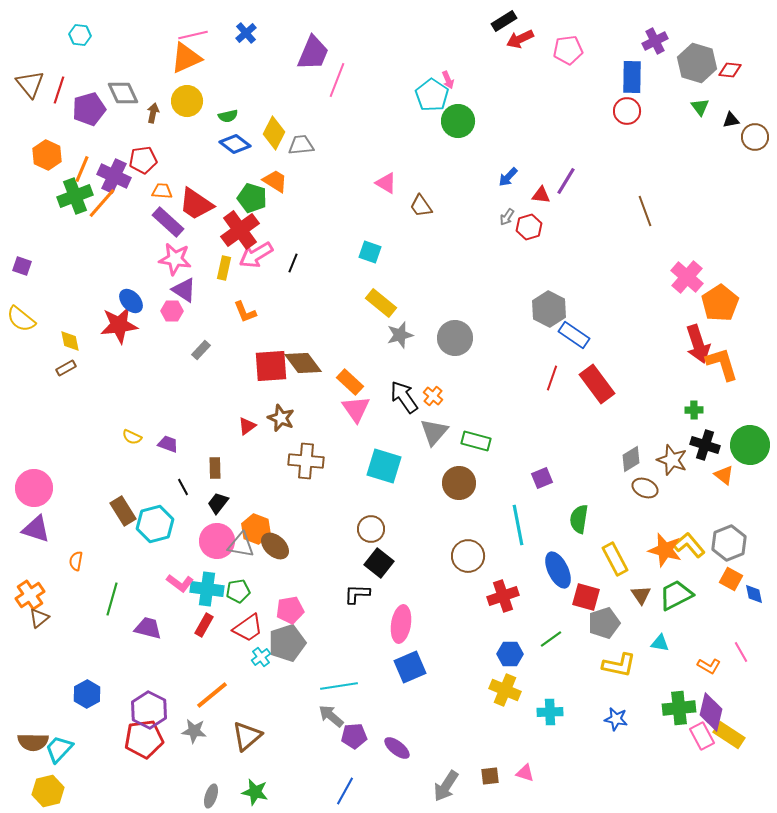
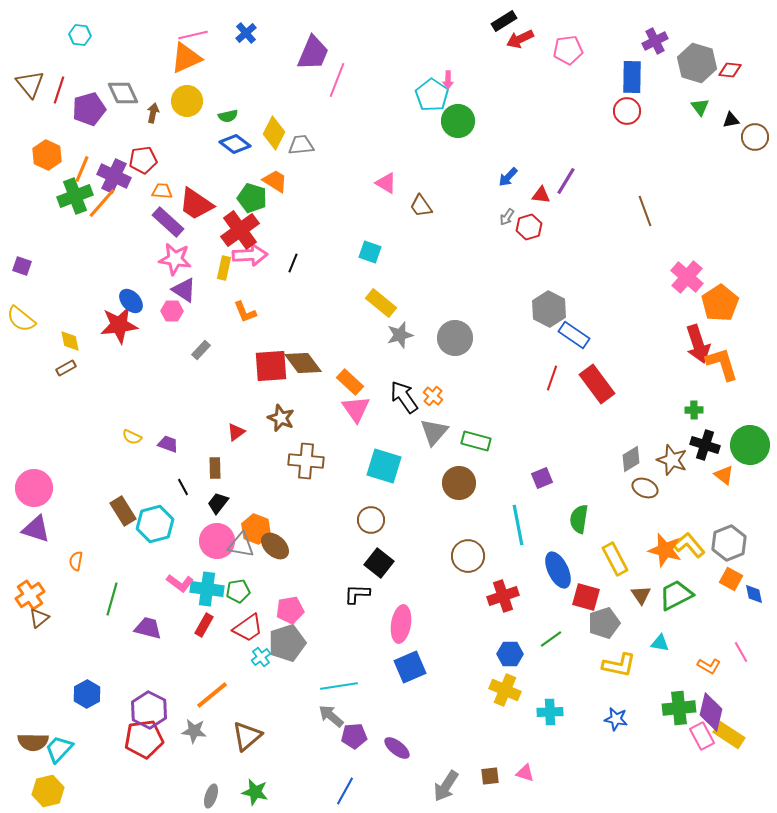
pink arrow at (448, 80): rotated 24 degrees clockwise
pink arrow at (256, 255): moved 6 px left; rotated 152 degrees counterclockwise
red triangle at (247, 426): moved 11 px left, 6 px down
brown circle at (371, 529): moved 9 px up
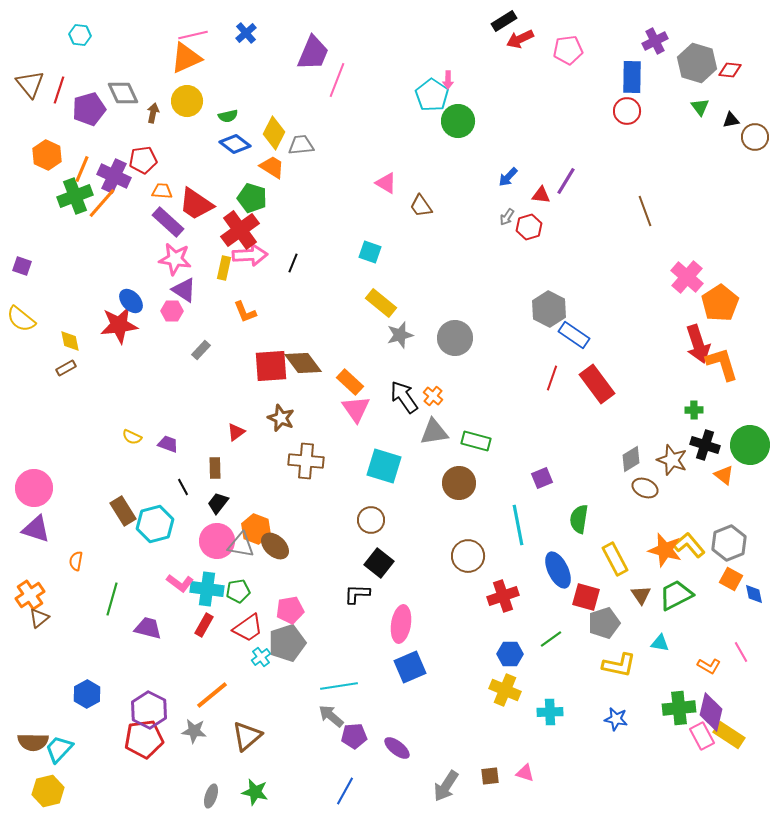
orange trapezoid at (275, 181): moved 3 px left, 14 px up
gray triangle at (434, 432): rotated 40 degrees clockwise
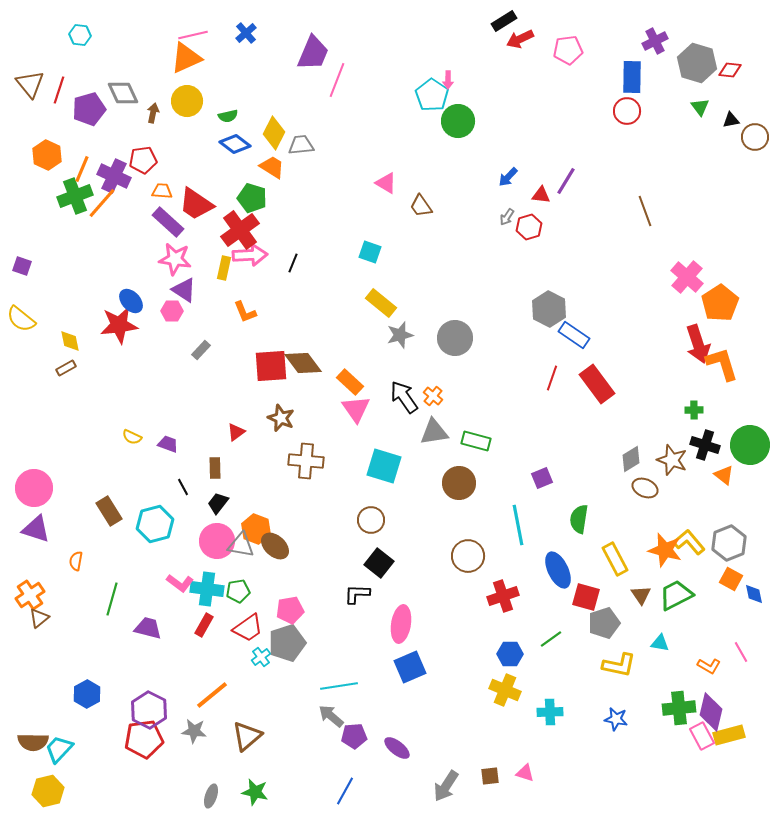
brown rectangle at (123, 511): moved 14 px left
yellow L-shape at (689, 545): moved 3 px up
yellow rectangle at (729, 735): rotated 48 degrees counterclockwise
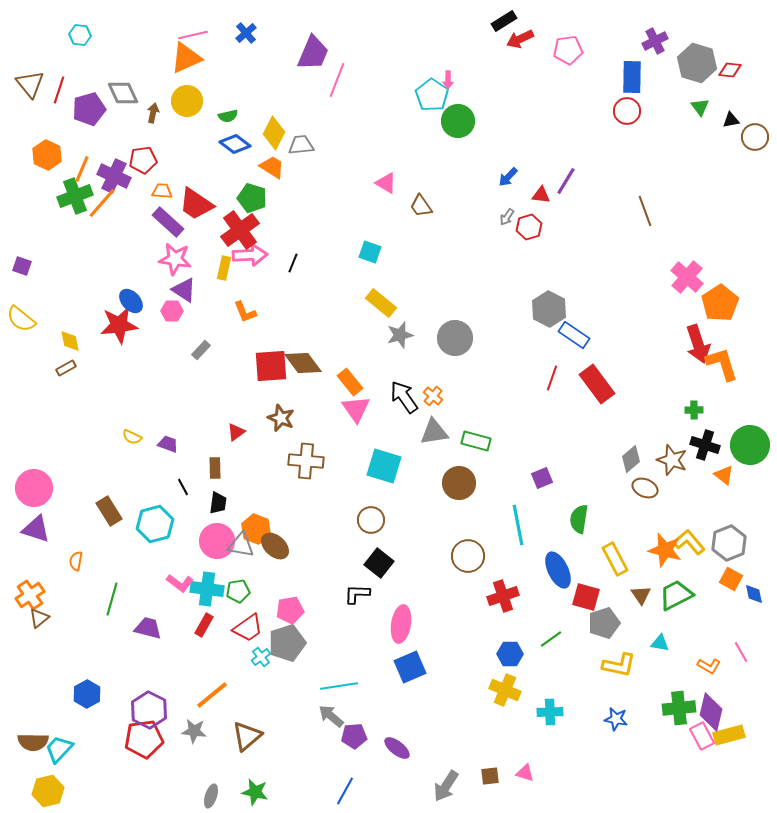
orange rectangle at (350, 382): rotated 8 degrees clockwise
gray diamond at (631, 459): rotated 8 degrees counterclockwise
black trapezoid at (218, 503): rotated 150 degrees clockwise
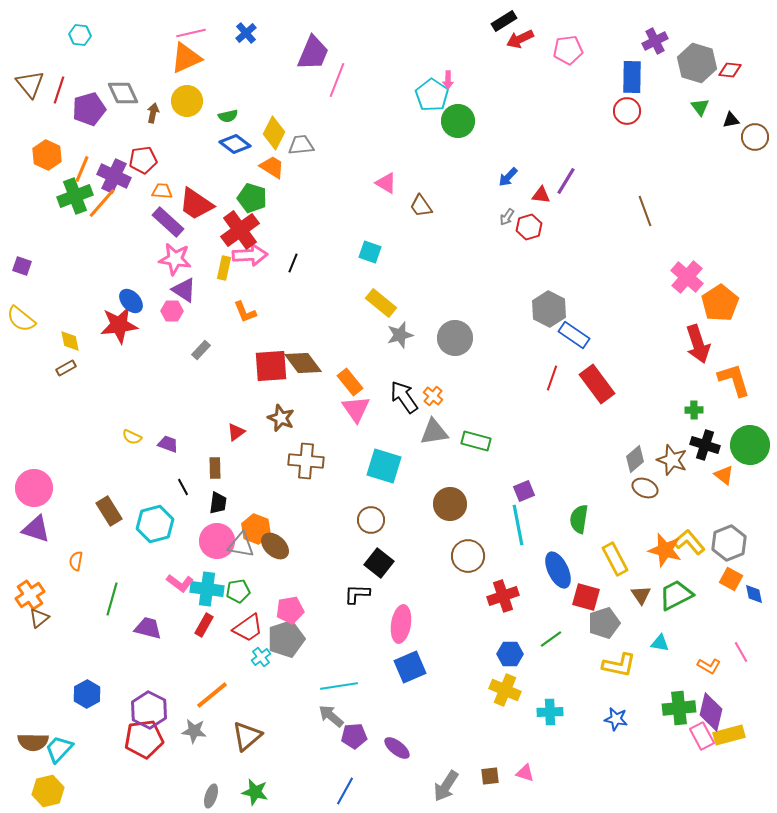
pink line at (193, 35): moved 2 px left, 2 px up
orange L-shape at (722, 364): moved 12 px right, 16 px down
gray diamond at (631, 459): moved 4 px right
purple square at (542, 478): moved 18 px left, 13 px down
brown circle at (459, 483): moved 9 px left, 21 px down
gray pentagon at (287, 643): moved 1 px left, 4 px up
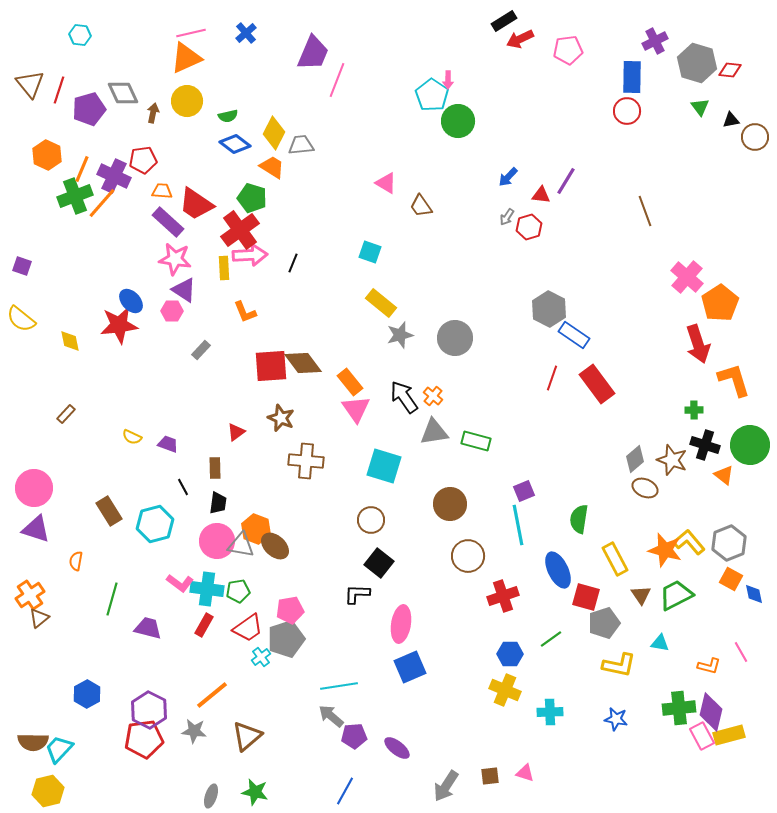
yellow rectangle at (224, 268): rotated 15 degrees counterclockwise
brown rectangle at (66, 368): moved 46 px down; rotated 18 degrees counterclockwise
orange L-shape at (709, 666): rotated 15 degrees counterclockwise
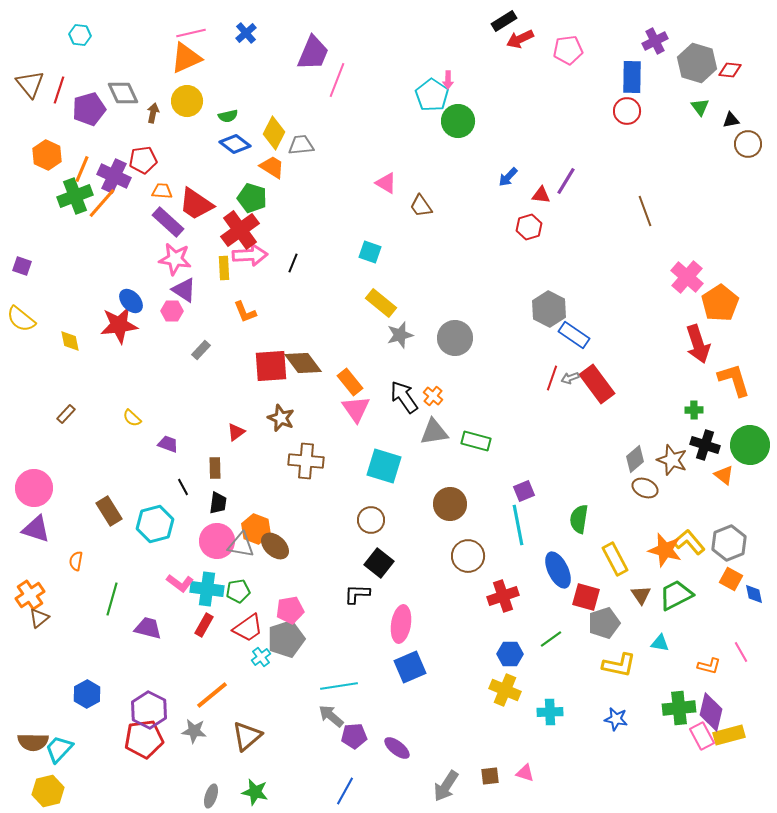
brown circle at (755, 137): moved 7 px left, 7 px down
gray arrow at (507, 217): moved 63 px right, 161 px down; rotated 36 degrees clockwise
yellow semicircle at (132, 437): moved 19 px up; rotated 18 degrees clockwise
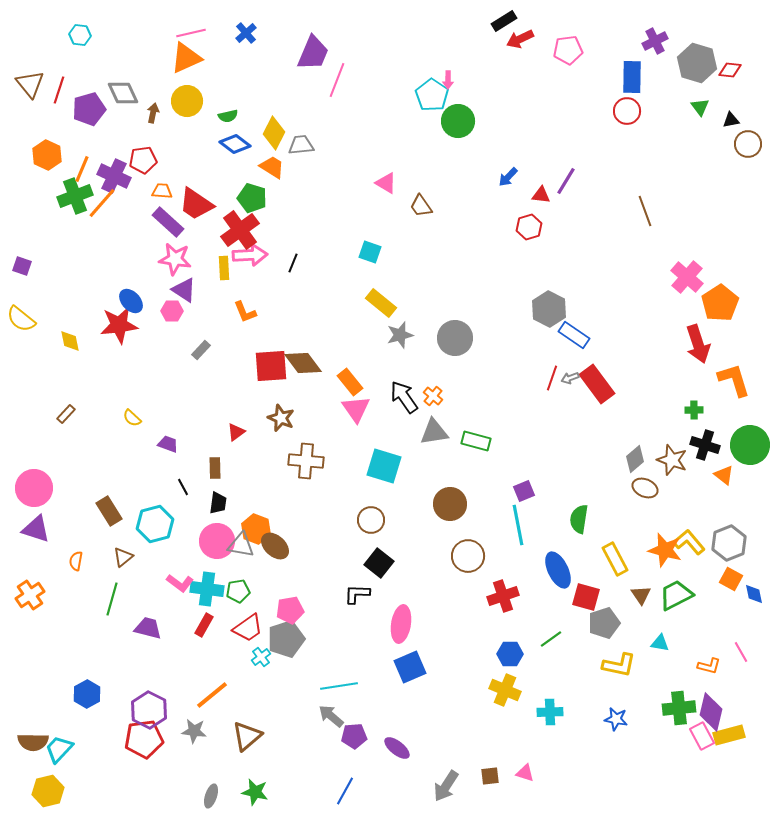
brown triangle at (39, 618): moved 84 px right, 61 px up
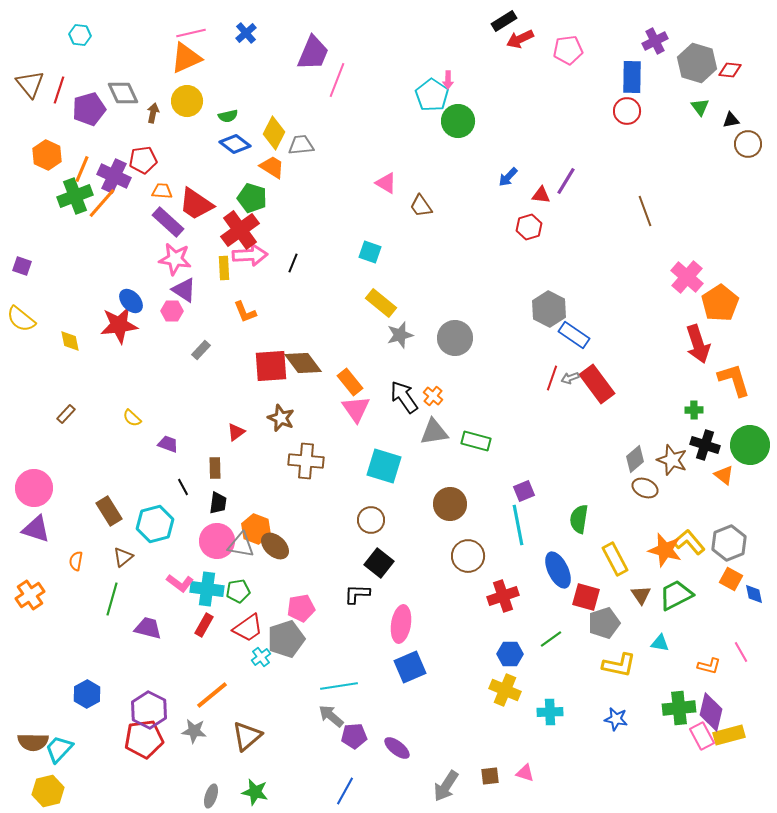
pink pentagon at (290, 610): moved 11 px right, 2 px up
